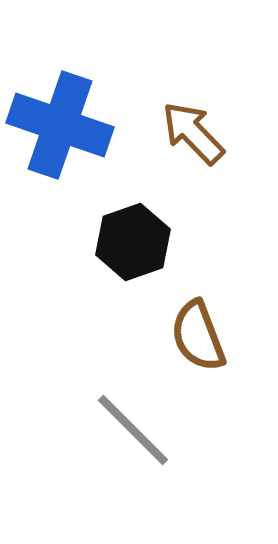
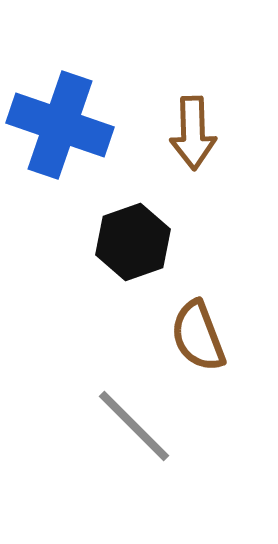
brown arrow: rotated 138 degrees counterclockwise
gray line: moved 1 px right, 4 px up
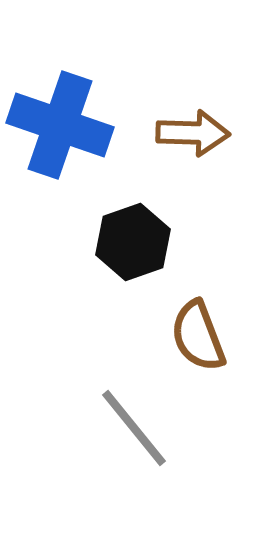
brown arrow: rotated 86 degrees counterclockwise
gray line: moved 2 px down; rotated 6 degrees clockwise
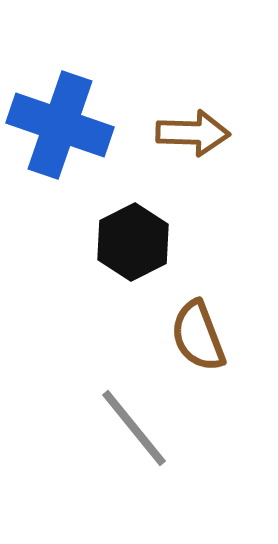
black hexagon: rotated 8 degrees counterclockwise
